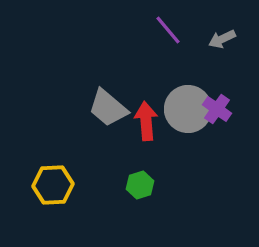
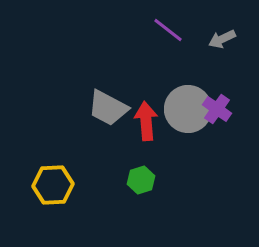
purple line: rotated 12 degrees counterclockwise
gray trapezoid: rotated 12 degrees counterclockwise
green hexagon: moved 1 px right, 5 px up
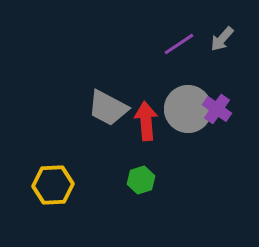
purple line: moved 11 px right, 14 px down; rotated 72 degrees counterclockwise
gray arrow: rotated 24 degrees counterclockwise
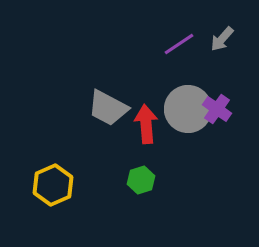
red arrow: moved 3 px down
yellow hexagon: rotated 21 degrees counterclockwise
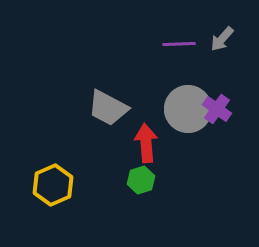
purple line: rotated 32 degrees clockwise
red arrow: moved 19 px down
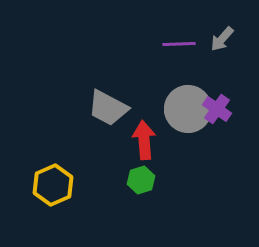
red arrow: moved 2 px left, 3 px up
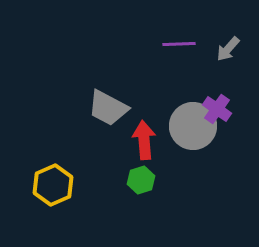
gray arrow: moved 6 px right, 10 px down
gray circle: moved 5 px right, 17 px down
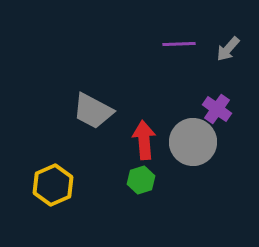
gray trapezoid: moved 15 px left, 3 px down
gray circle: moved 16 px down
